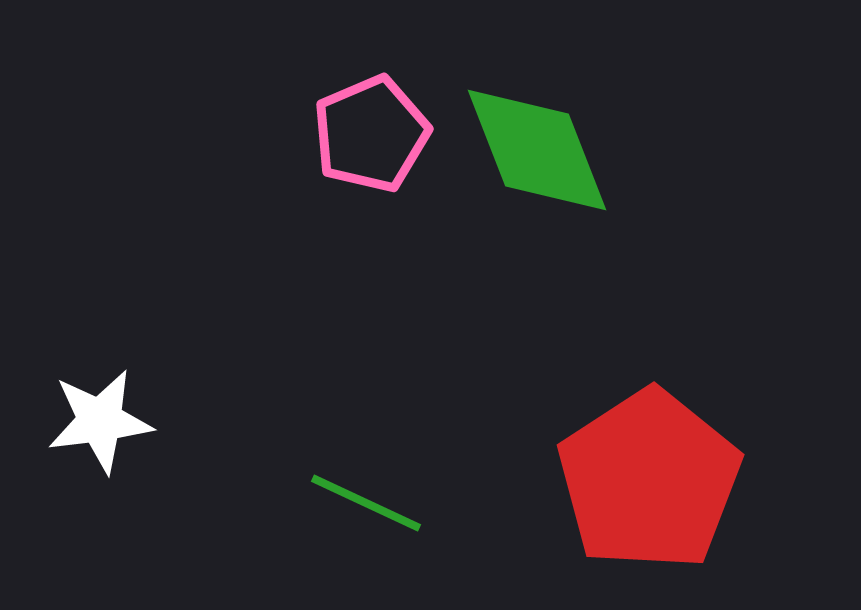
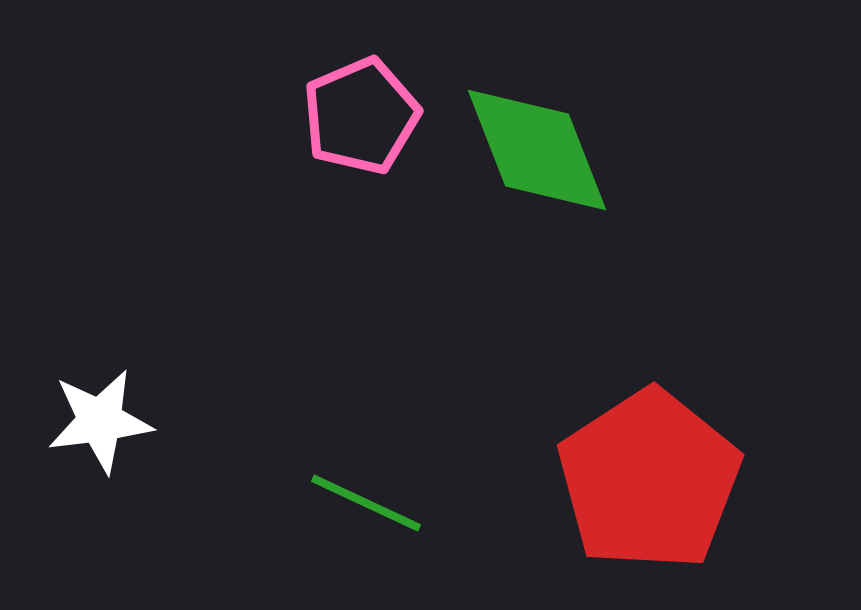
pink pentagon: moved 10 px left, 18 px up
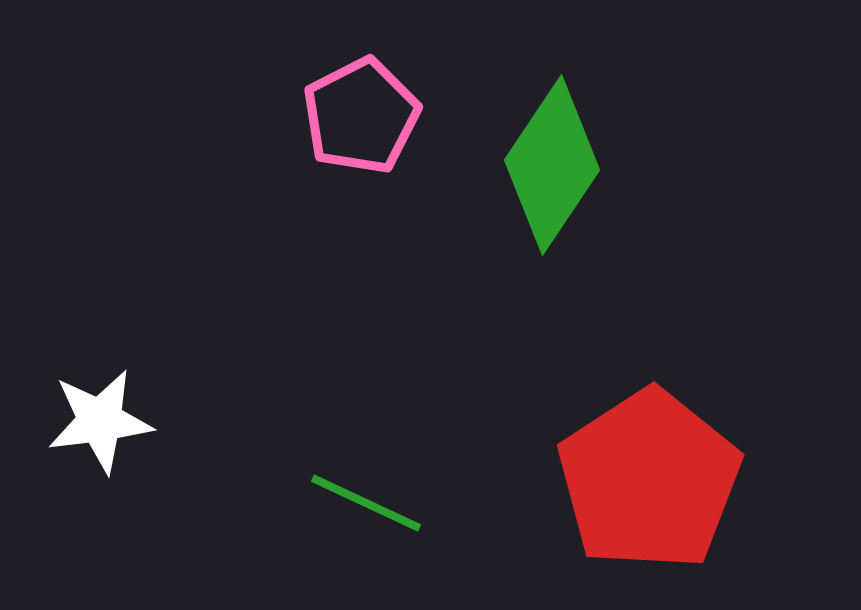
pink pentagon: rotated 4 degrees counterclockwise
green diamond: moved 15 px right, 15 px down; rotated 55 degrees clockwise
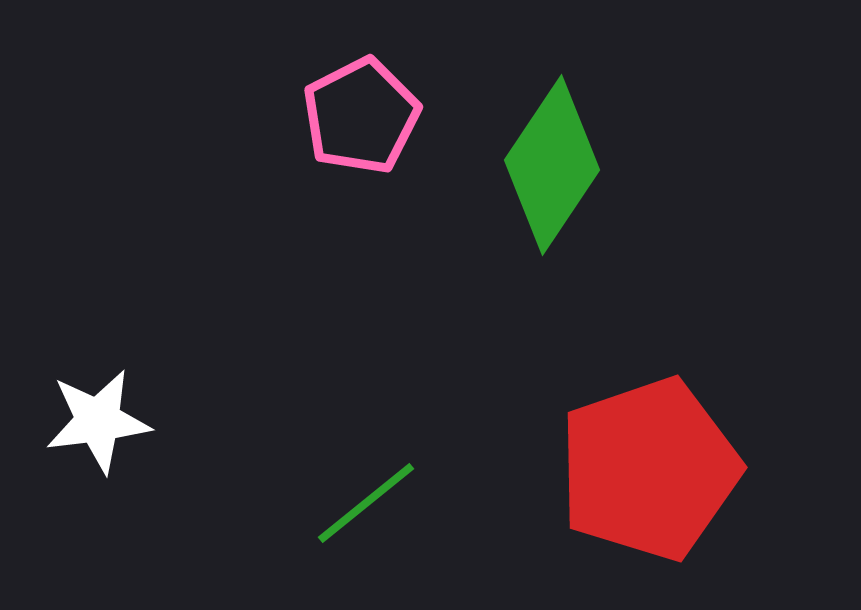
white star: moved 2 px left
red pentagon: moved 11 px up; rotated 14 degrees clockwise
green line: rotated 64 degrees counterclockwise
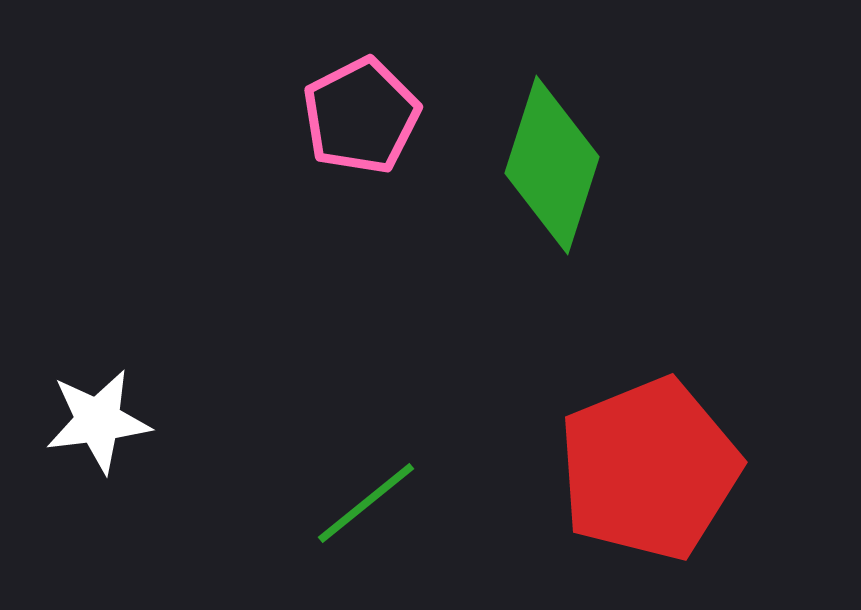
green diamond: rotated 16 degrees counterclockwise
red pentagon: rotated 3 degrees counterclockwise
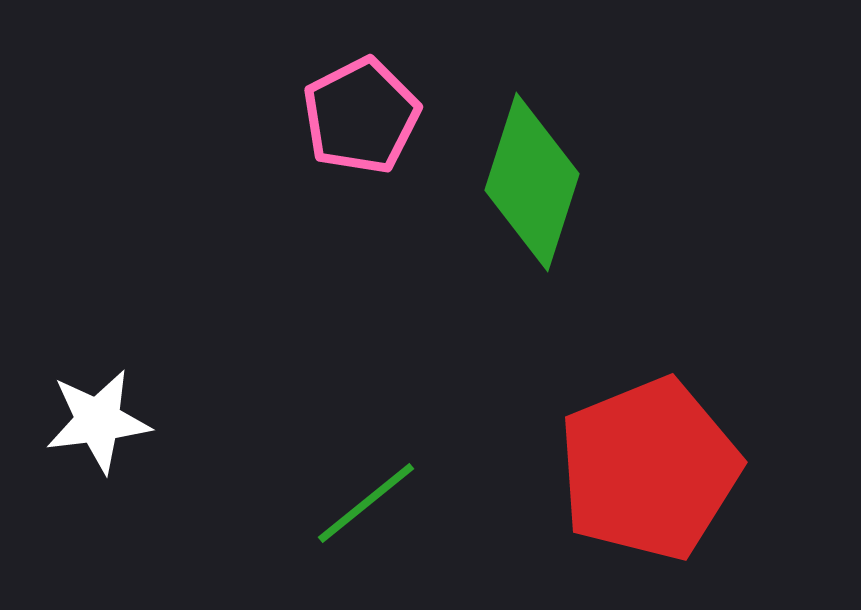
green diamond: moved 20 px left, 17 px down
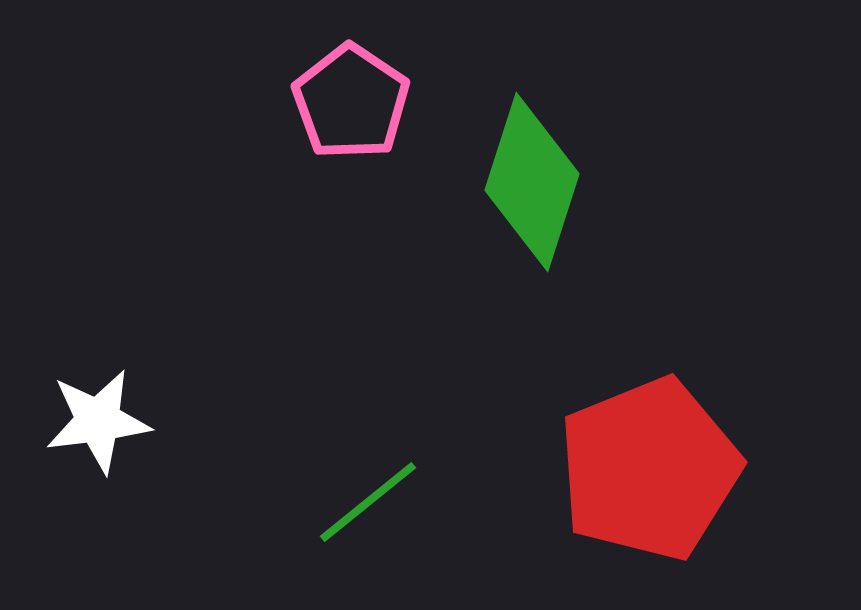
pink pentagon: moved 10 px left, 14 px up; rotated 11 degrees counterclockwise
green line: moved 2 px right, 1 px up
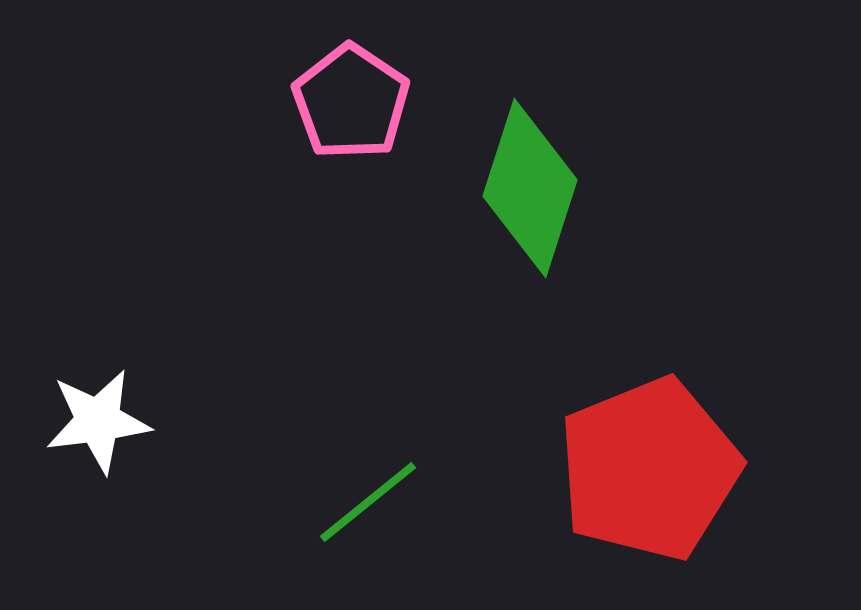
green diamond: moved 2 px left, 6 px down
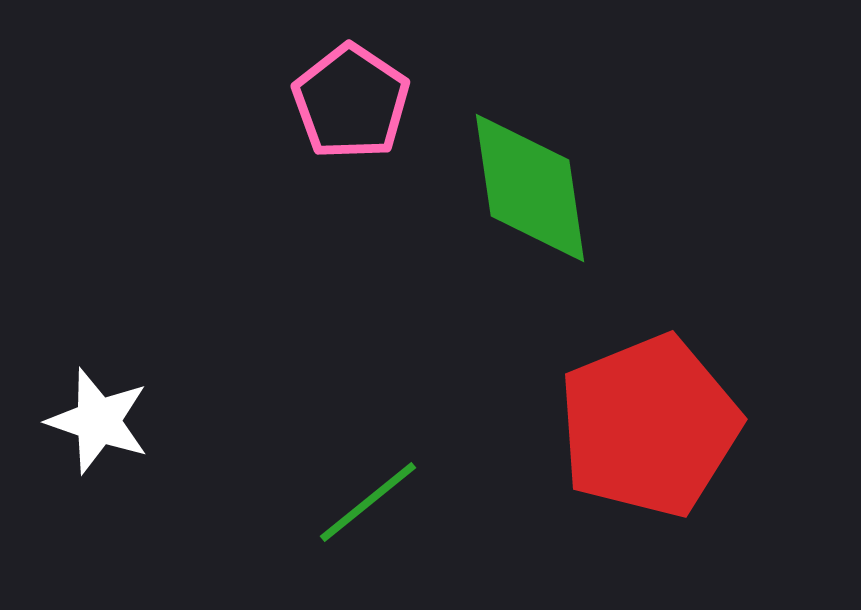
green diamond: rotated 26 degrees counterclockwise
white star: rotated 26 degrees clockwise
red pentagon: moved 43 px up
